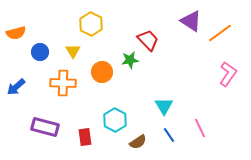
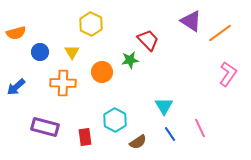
yellow triangle: moved 1 px left, 1 px down
blue line: moved 1 px right, 1 px up
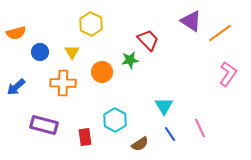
purple rectangle: moved 1 px left, 2 px up
brown semicircle: moved 2 px right, 2 px down
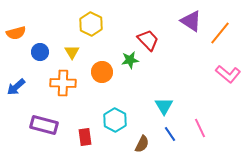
orange line: rotated 15 degrees counterclockwise
pink L-shape: rotated 95 degrees clockwise
brown semicircle: moved 2 px right; rotated 30 degrees counterclockwise
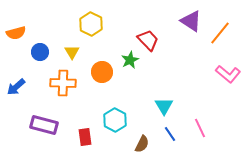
green star: rotated 18 degrees counterclockwise
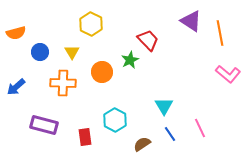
orange line: rotated 50 degrees counterclockwise
brown semicircle: rotated 150 degrees counterclockwise
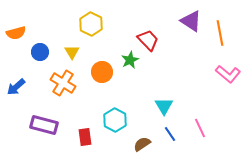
orange cross: rotated 30 degrees clockwise
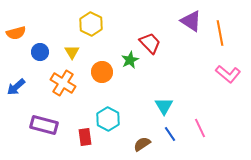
red trapezoid: moved 2 px right, 3 px down
cyan hexagon: moved 7 px left, 1 px up
